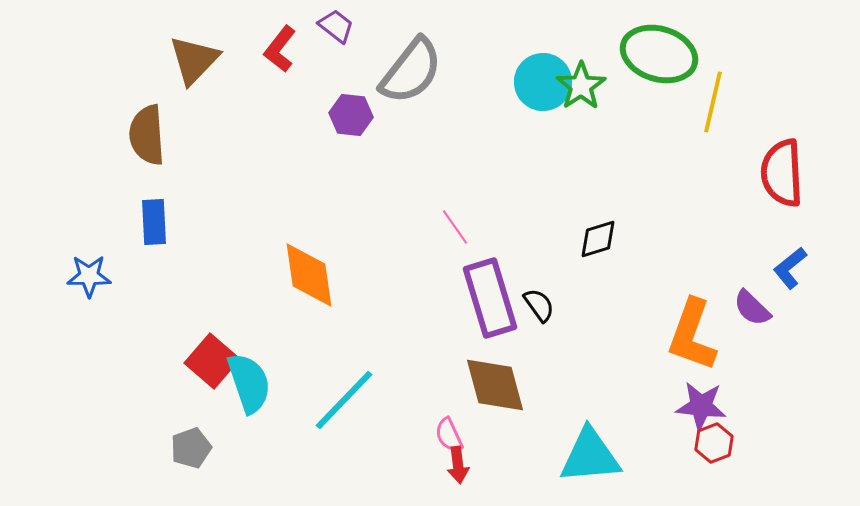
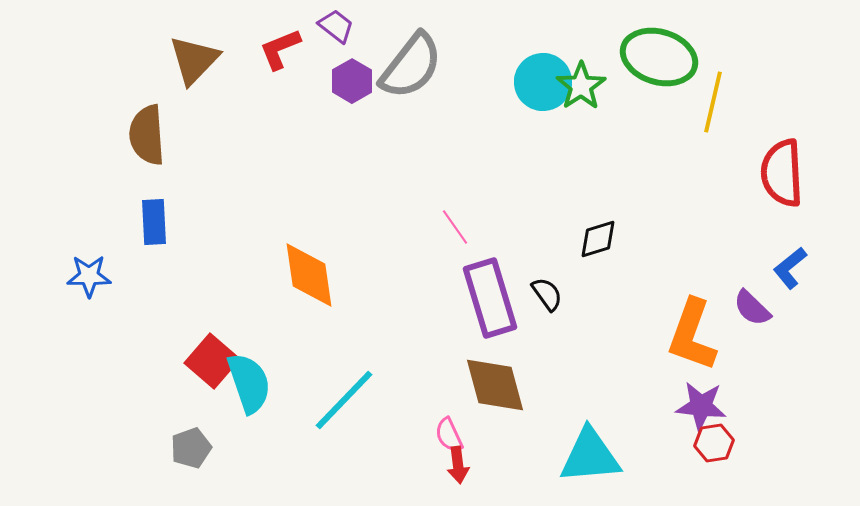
red L-shape: rotated 30 degrees clockwise
green ellipse: moved 3 px down
gray semicircle: moved 5 px up
purple hexagon: moved 1 px right, 34 px up; rotated 24 degrees clockwise
black semicircle: moved 8 px right, 11 px up
red hexagon: rotated 12 degrees clockwise
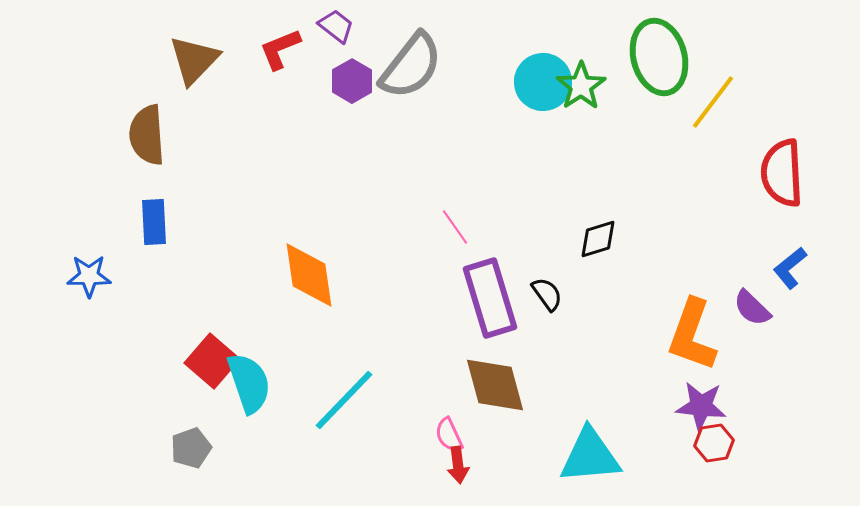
green ellipse: rotated 58 degrees clockwise
yellow line: rotated 24 degrees clockwise
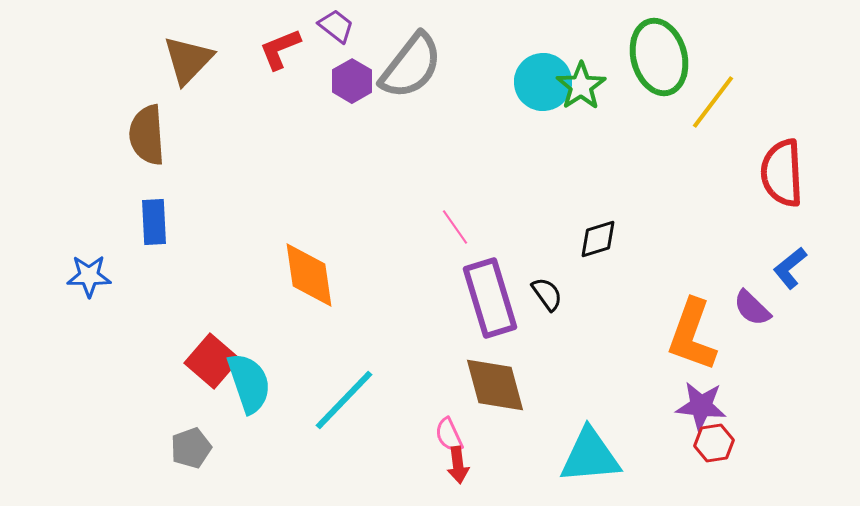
brown triangle: moved 6 px left
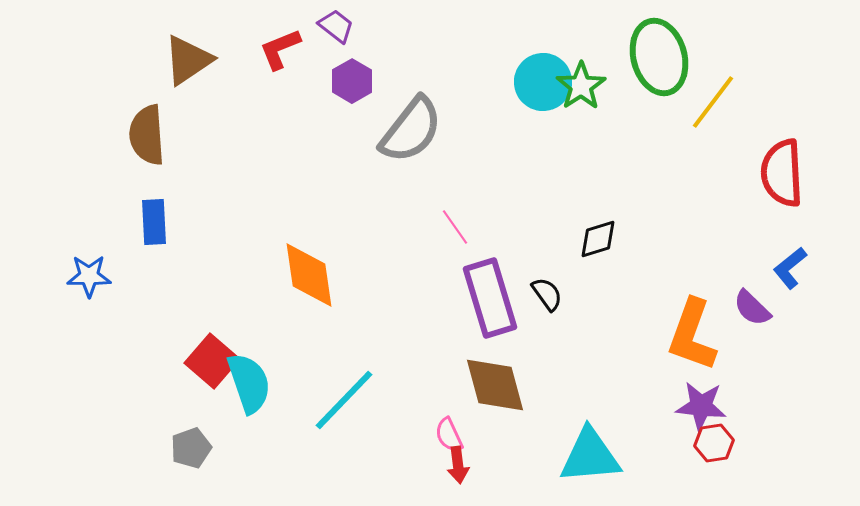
brown triangle: rotated 12 degrees clockwise
gray semicircle: moved 64 px down
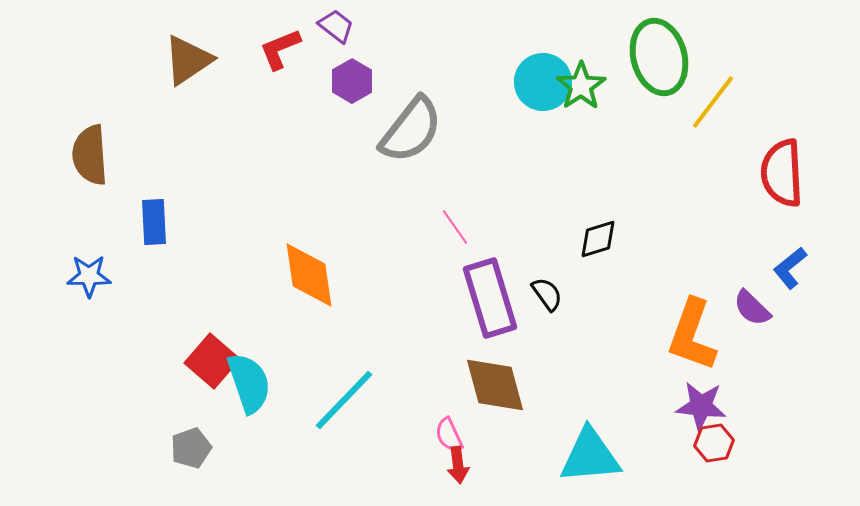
brown semicircle: moved 57 px left, 20 px down
